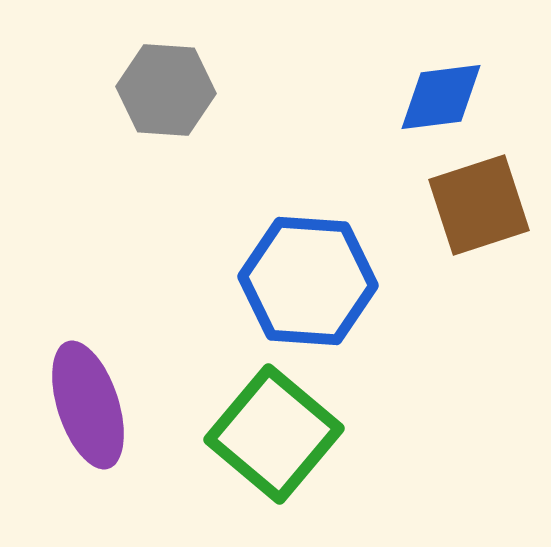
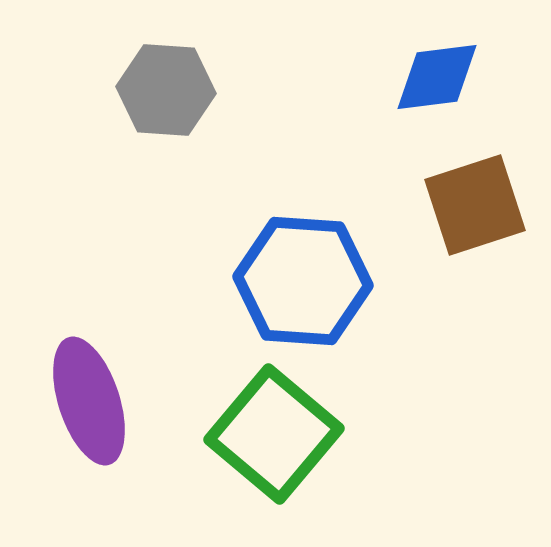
blue diamond: moved 4 px left, 20 px up
brown square: moved 4 px left
blue hexagon: moved 5 px left
purple ellipse: moved 1 px right, 4 px up
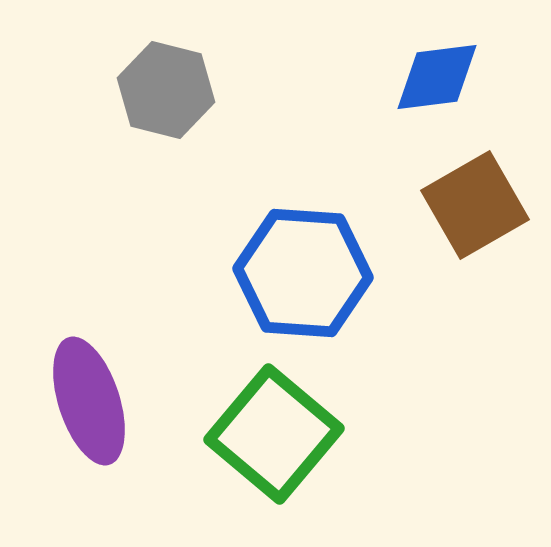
gray hexagon: rotated 10 degrees clockwise
brown square: rotated 12 degrees counterclockwise
blue hexagon: moved 8 px up
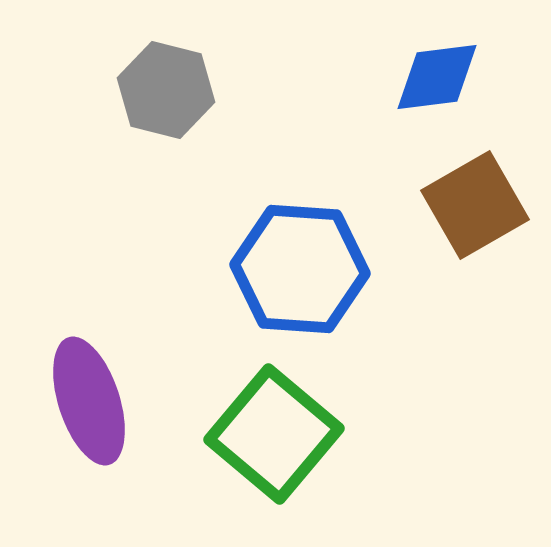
blue hexagon: moved 3 px left, 4 px up
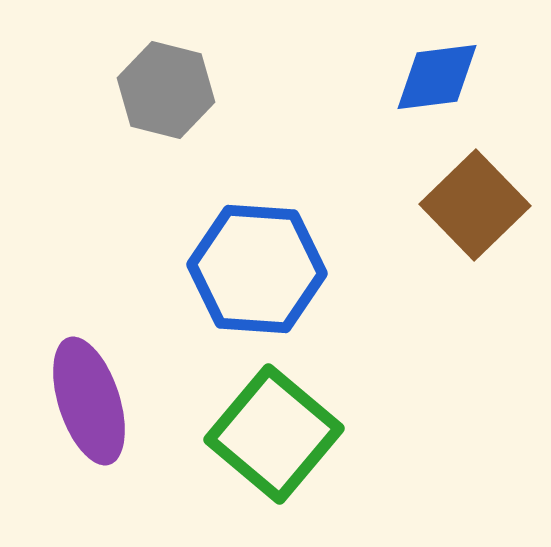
brown square: rotated 14 degrees counterclockwise
blue hexagon: moved 43 px left
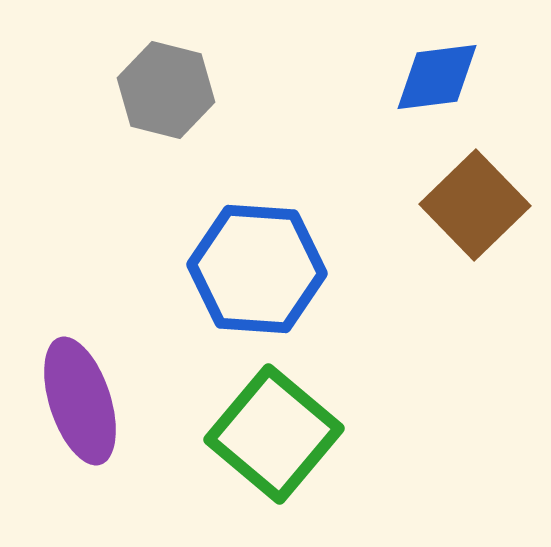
purple ellipse: moved 9 px left
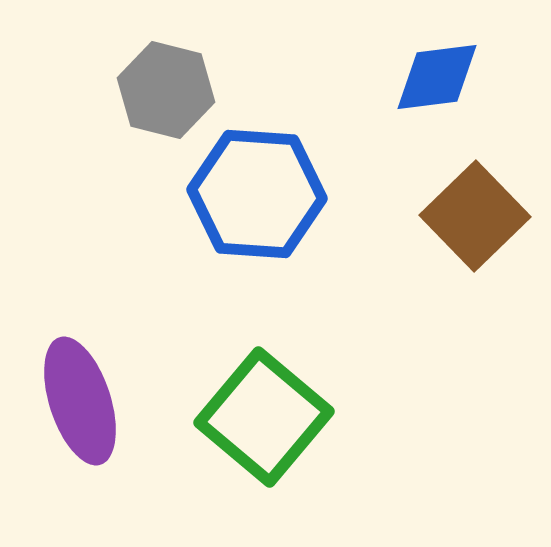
brown square: moved 11 px down
blue hexagon: moved 75 px up
green square: moved 10 px left, 17 px up
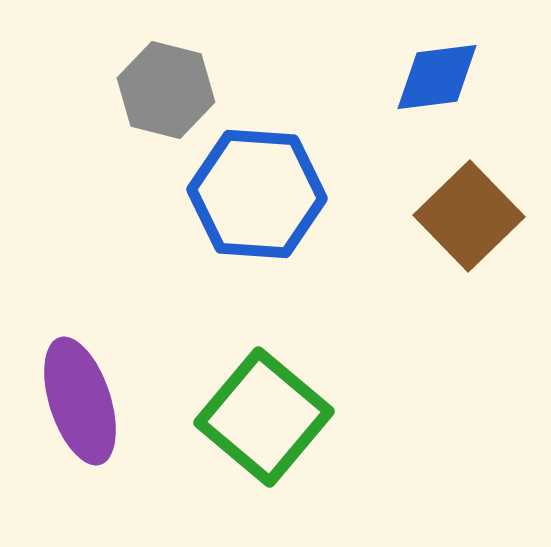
brown square: moved 6 px left
